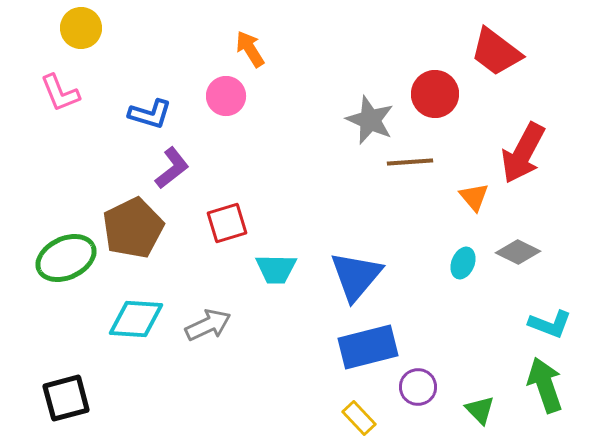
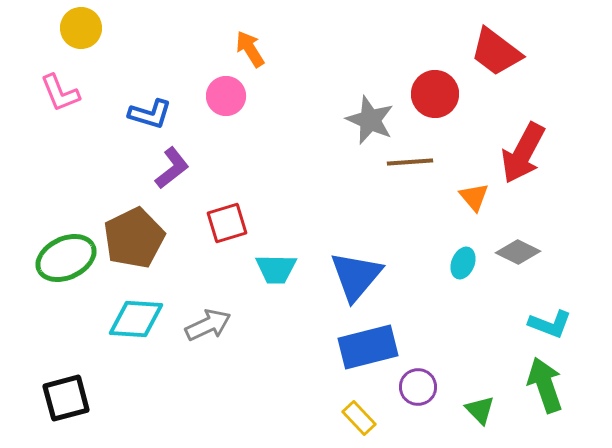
brown pentagon: moved 1 px right, 10 px down
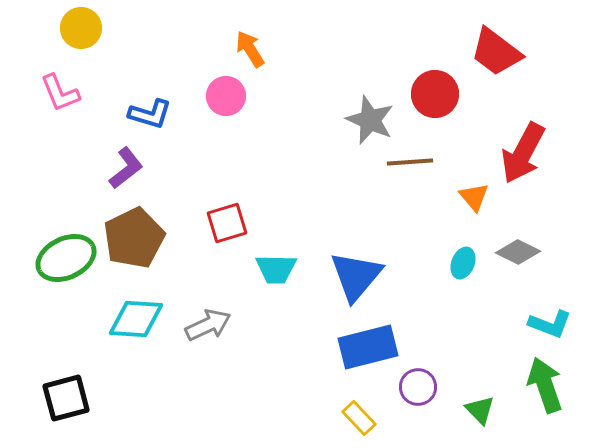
purple L-shape: moved 46 px left
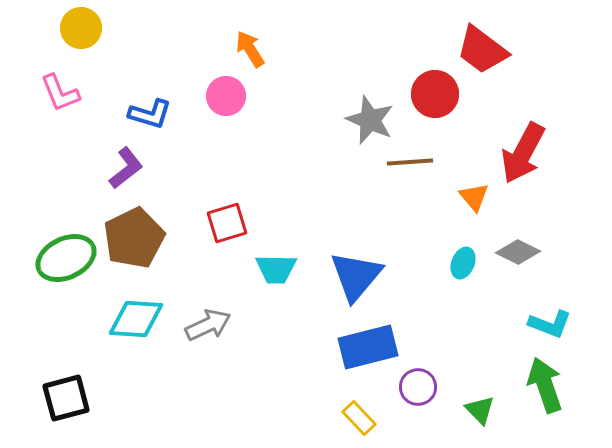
red trapezoid: moved 14 px left, 2 px up
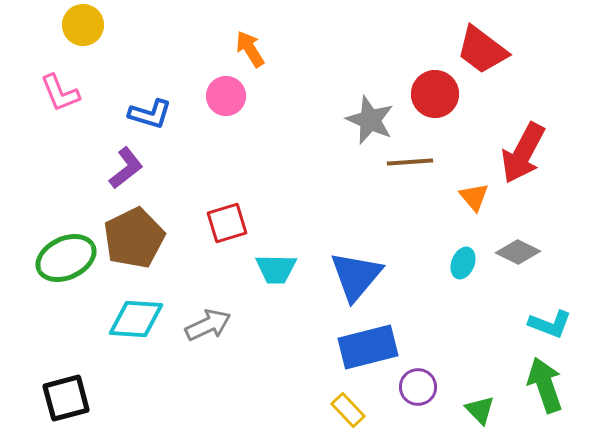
yellow circle: moved 2 px right, 3 px up
yellow rectangle: moved 11 px left, 8 px up
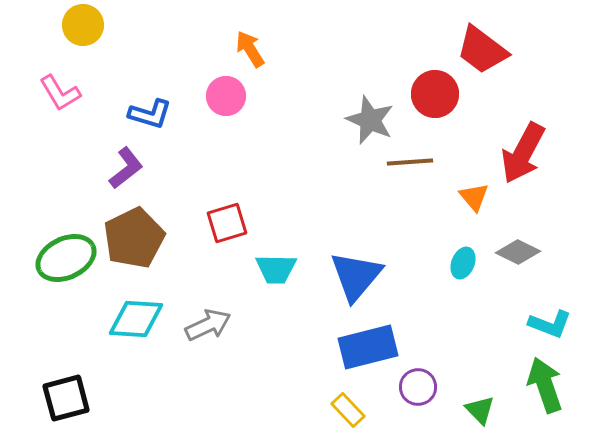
pink L-shape: rotated 9 degrees counterclockwise
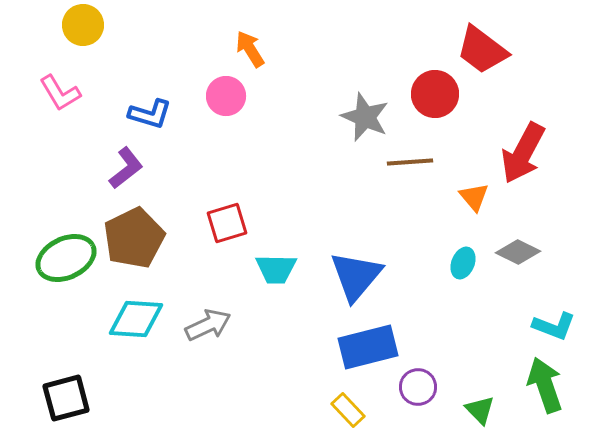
gray star: moved 5 px left, 3 px up
cyan L-shape: moved 4 px right, 2 px down
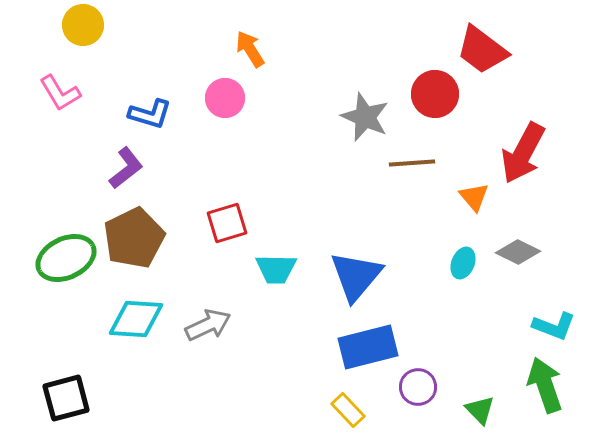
pink circle: moved 1 px left, 2 px down
brown line: moved 2 px right, 1 px down
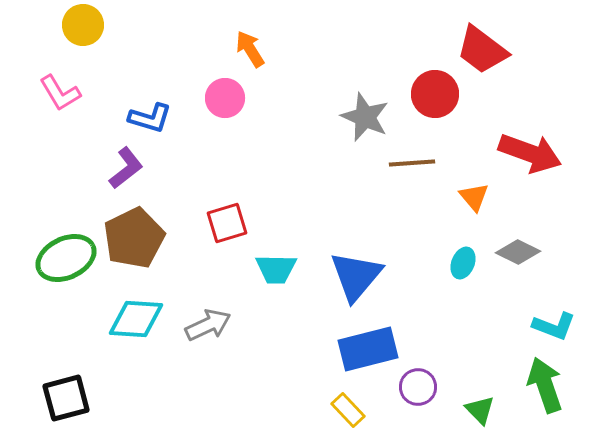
blue L-shape: moved 4 px down
red arrow: moved 7 px right; rotated 98 degrees counterclockwise
blue rectangle: moved 2 px down
